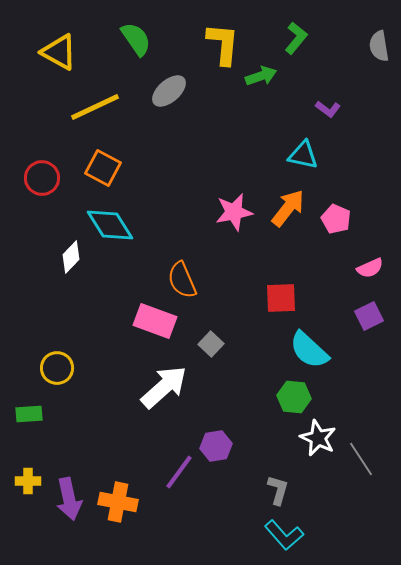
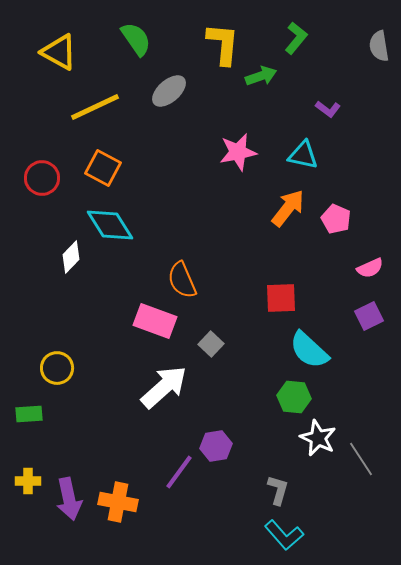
pink star: moved 4 px right, 60 px up
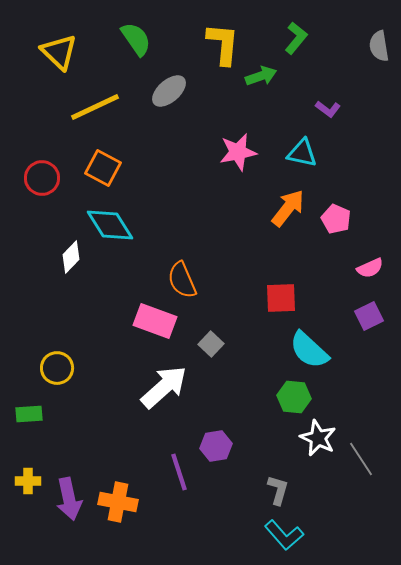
yellow triangle: rotated 15 degrees clockwise
cyan triangle: moved 1 px left, 2 px up
purple line: rotated 54 degrees counterclockwise
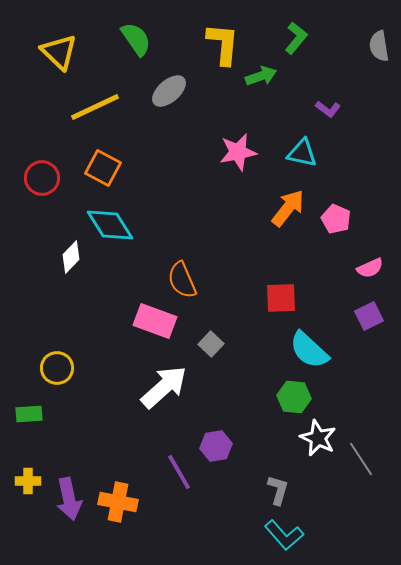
purple line: rotated 12 degrees counterclockwise
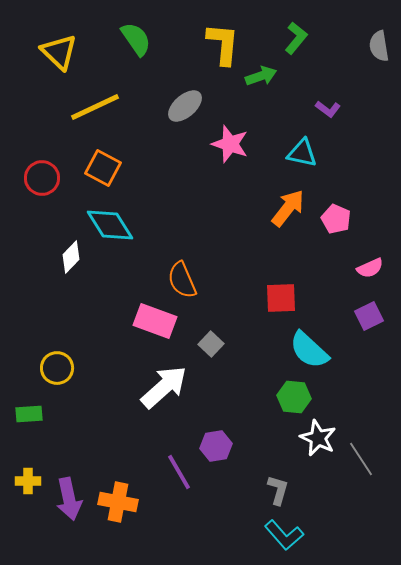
gray ellipse: moved 16 px right, 15 px down
pink star: moved 8 px left, 8 px up; rotated 30 degrees clockwise
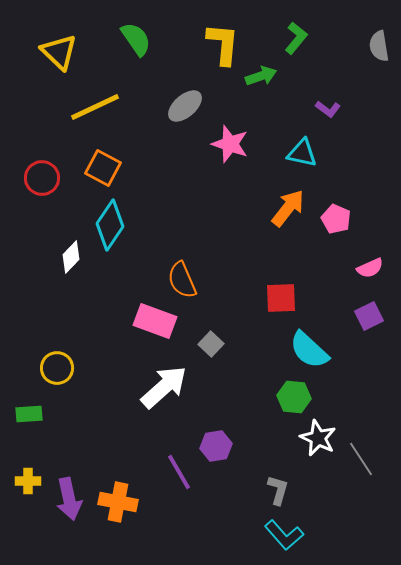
cyan diamond: rotated 66 degrees clockwise
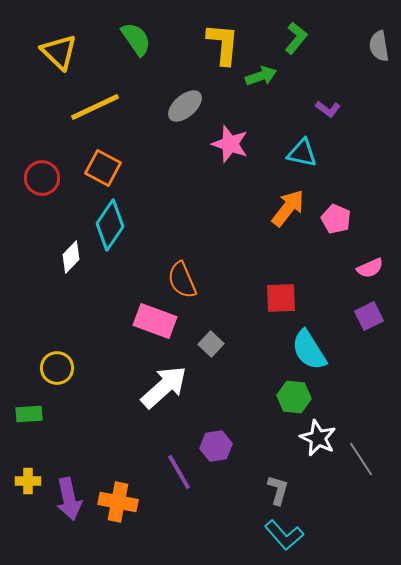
cyan semicircle: rotated 15 degrees clockwise
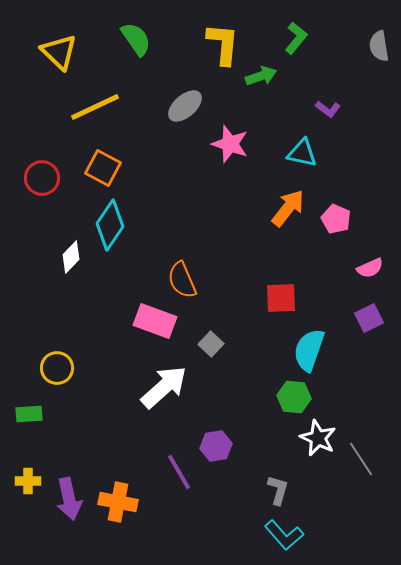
purple square: moved 2 px down
cyan semicircle: rotated 51 degrees clockwise
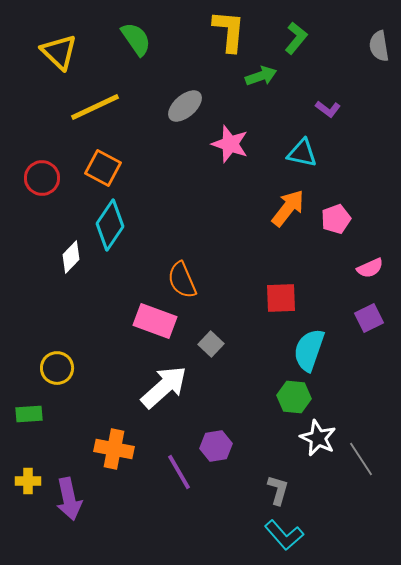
yellow L-shape: moved 6 px right, 13 px up
pink pentagon: rotated 28 degrees clockwise
orange cross: moved 4 px left, 53 px up
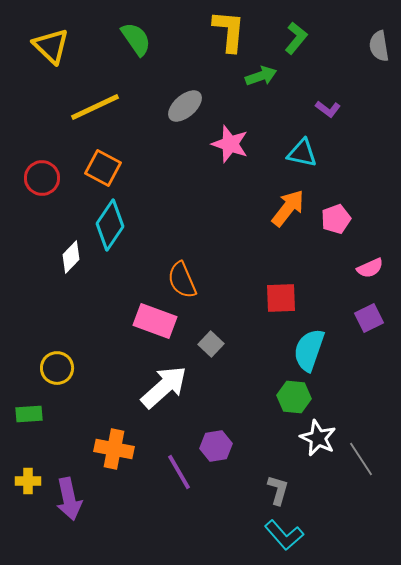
yellow triangle: moved 8 px left, 6 px up
